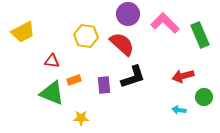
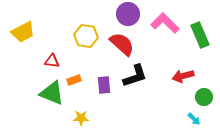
black L-shape: moved 2 px right, 1 px up
cyan arrow: moved 15 px right, 9 px down; rotated 144 degrees counterclockwise
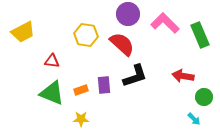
yellow hexagon: moved 1 px up
red arrow: rotated 25 degrees clockwise
orange rectangle: moved 7 px right, 10 px down
yellow star: moved 1 px down
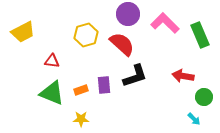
yellow hexagon: rotated 25 degrees counterclockwise
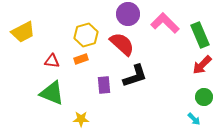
red arrow: moved 19 px right, 11 px up; rotated 55 degrees counterclockwise
orange rectangle: moved 31 px up
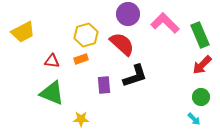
green circle: moved 3 px left
